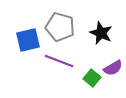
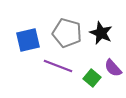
gray pentagon: moved 7 px right, 6 px down
purple line: moved 1 px left, 5 px down
purple semicircle: rotated 78 degrees clockwise
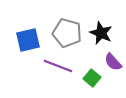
purple semicircle: moved 6 px up
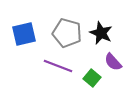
blue square: moved 4 px left, 6 px up
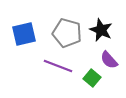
black star: moved 3 px up
purple semicircle: moved 4 px left, 2 px up
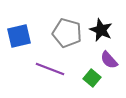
blue square: moved 5 px left, 2 px down
purple line: moved 8 px left, 3 px down
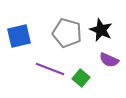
purple semicircle: rotated 24 degrees counterclockwise
green square: moved 11 px left
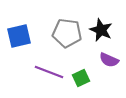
gray pentagon: rotated 8 degrees counterclockwise
purple line: moved 1 px left, 3 px down
green square: rotated 24 degrees clockwise
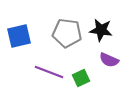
black star: rotated 15 degrees counterclockwise
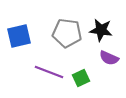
purple semicircle: moved 2 px up
